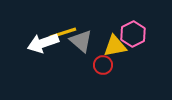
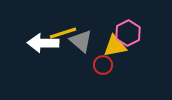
pink hexagon: moved 5 px left, 1 px up
white arrow: rotated 20 degrees clockwise
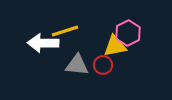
yellow line: moved 2 px right, 2 px up
gray triangle: moved 4 px left, 24 px down; rotated 35 degrees counterclockwise
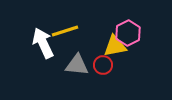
white arrow: rotated 64 degrees clockwise
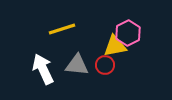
yellow line: moved 3 px left, 2 px up
white arrow: moved 26 px down
red circle: moved 2 px right
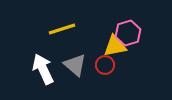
pink hexagon: rotated 10 degrees clockwise
gray triangle: moved 2 px left; rotated 35 degrees clockwise
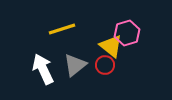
pink hexagon: moved 1 px left
yellow triangle: moved 4 px left; rotated 50 degrees clockwise
gray triangle: rotated 40 degrees clockwise
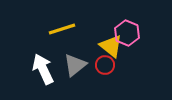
pink hexagon: rotated 20 degrees counterclockwise
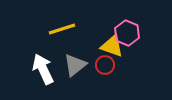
yellow triangle: moved 1 px right; rotated 20 degrees counterclockwise
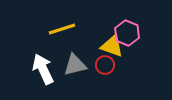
gray triangle: rotated 25 degrees clockwise
